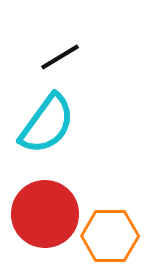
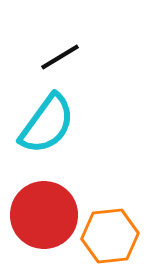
red circle: moved 1 px left, 1 px down
orange hexagon: rotated 6 degrees counterclockwise
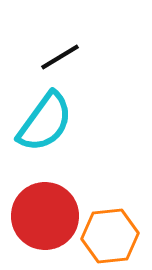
cyan semicircle: moved 2 px left, 2 px up
red circle: moved 1 px right, 1 px down
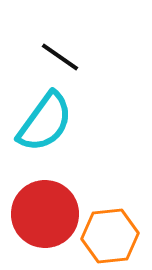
black line: rotated 66 degrees clockwise
red circle: moved 2 px up
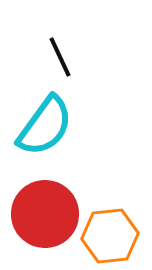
black line: rotated 30 degrees clockwise
cyan semicircle: moved 4 px down
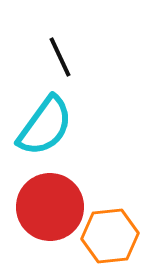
red circle: moved 5 px right, 7 px up
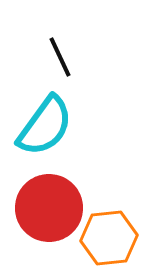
red circle: moved 1 px left, 1 px down
orange hexagon: moved 1 px left, 2 px down
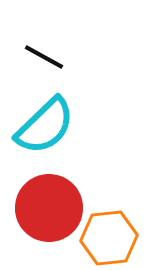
black line: moved 16 px left; rotated 36 degrees counterclockwise
cyan semicircle: rotated 10 degrees clockwise
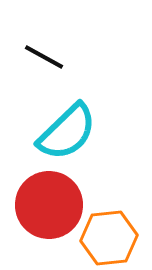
cyan semicircle: moved 22 px right, 6 px down
red circle: moved 3 px up
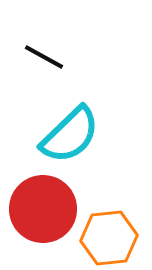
cyan semicircle: moved 3 px right, 3 px down
red circle: moved 6 px left, 4 px down
